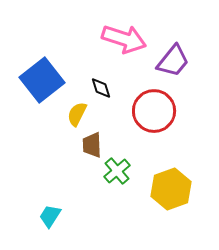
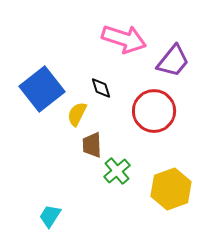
blue square: moved 9 px down
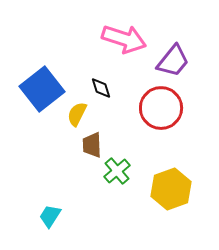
red circle: moved 7 px right, 3 px up
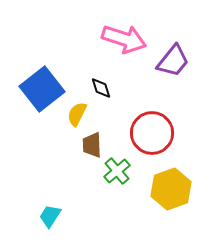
red circle: moved 9 px left, 25 px down
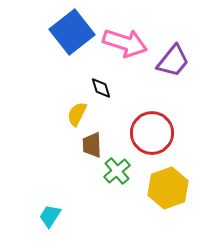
pink arrow: moved 1 px right, 4 px down
blue square: moved 30 px right, 57 px up
yellow hexagon: moved 3 px left, 1 px up
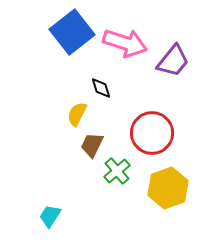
brown trapezoid: rotated 28 degrees clockwise
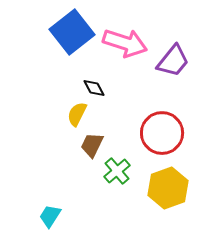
black diamond: moved 7 px left; rotated 10 degrees counterclockwise
red circle: moved 10 px right
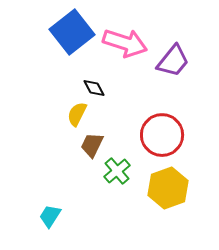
red circle: moved 2 px down
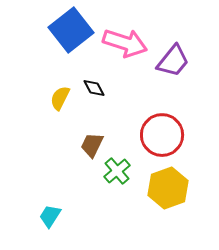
blue square: moved 1 px left, 2 px up
yellow semicircle: moved 17 px left, 16 px up
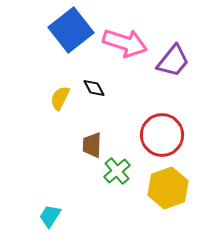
brown trapezoid: rotated 24 degrees counterclockwise
